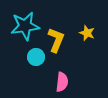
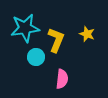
cyan star: moved 2 px down
yellow star: moved 1 px down
pink semicircle: moved 3 px up
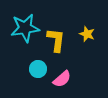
yellow L-shape: rotated 15 degrees counterclockwise
cyan circle: moved 2 px right, 12 px down
pink semicircle: rotated 42 degrees clockwise
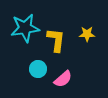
yellow star: rotated 21 degrees counterclockwise
pink semicircle: moved 1 px right
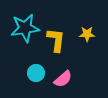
cyan circle: moved 2 px left, 4 px down
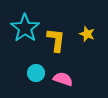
cyan star: rotated 28 degrees counterclockwise
yellow star: rotated 21 degrees clockwise
pink semicircle: rotated 120 degrees counterclockwise
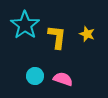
cyan star: moved 3 px up
yellow L-shape: moved 1 px right, 3 px up
cyan circle: moved 1 px left, 3 px down
